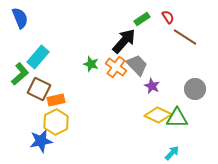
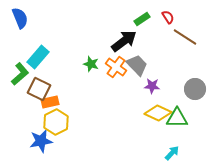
black arrow: rotated 12 degrees clockwise
purple star: rotated 21 degrees counterclockwise
orange rectangle: moved 6 px left, 2 px down
yellow diamond: moved 2 px up
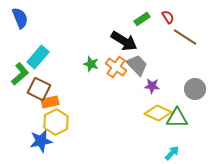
black arrow: rotated 68 degrees clockwise
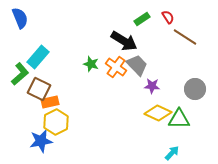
green triangle: moved 2 px right, 1 px down
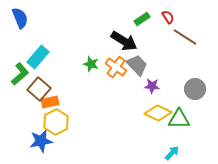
brown square: rotated 15 degrees clockwise
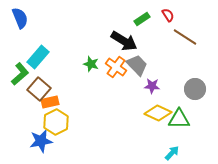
red semicircle: moved 2 px up
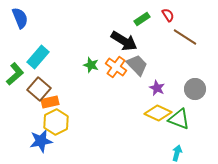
green star: moved 1 px down
green L-shape: moved 5 px left
purple star: moved 5 px right, 2 px down; rotated 21 degrees clockwise
green triangle: rotated 20 degrees clockwise
cyan arrow: moved 5 px right; rotated 28 degrees counterclockwise
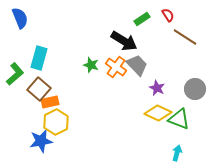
cyan rectangle: moved 1 px right, 1 px down; rotated 25 degrees counterclockwise
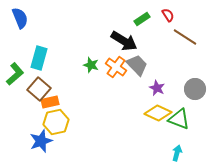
yellow hexagon: rotated 15 degrees clockwise
blue star: rotated 10 degrees counterclockwise
